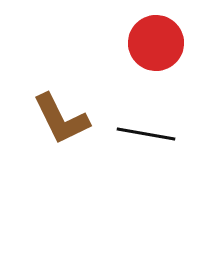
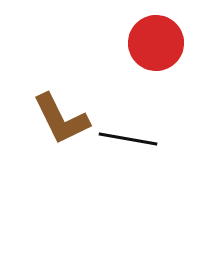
black line: moved 18 px left, 5 px down
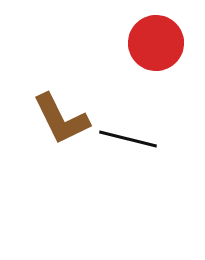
black line: rotated 4 degrees clockwise
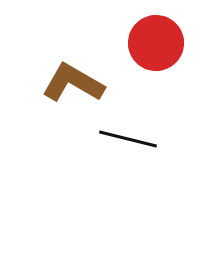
brown L-shape: moved 12 px right, 36 px up; rotated 146 degrees clockwise
